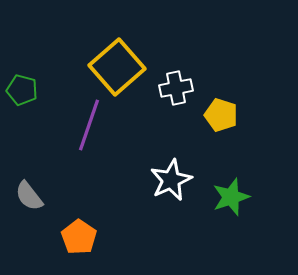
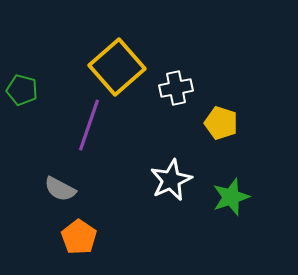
yellow pentagon: moved 8 px down
gray semicircle: moved 31 px right, 7 px up; rotated 24 degrees counterclockwise
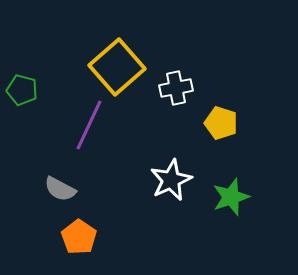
purple line: rotated 6 degrees clockwise
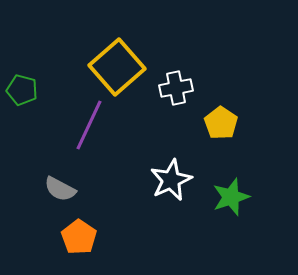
yellow pentagon: rotated 16 degrees clockwise
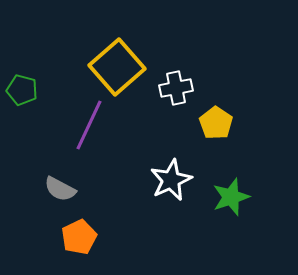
yellow pentagon: moved 5 px left
orange pentagon: rotated 12 degrees clockwise
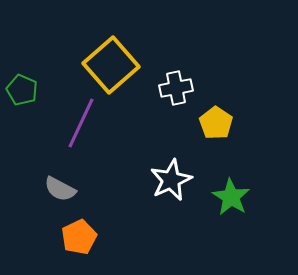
yellow square: moved 6 px left, 2 px up
green pentagon: rotated 8 degrees clockwise
purple line: moved 8 px left, 2 px up
green star: rotated 21 degrees counterclockwise
